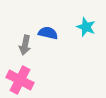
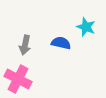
blue semicircle: moved 13 px right, 10 px down
pink cross: moved 2 px left, 1 px up
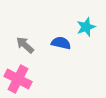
cyan star: rotated 30 degrees clockwise
gray arrow: rotated 120 degrees clockwise
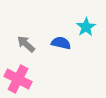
cyan star: rotated 12 degrees counterclockwise
gray arrow: moved 1 px right, 1 px up
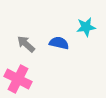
cyan star: rotated 24 degrees clockwise
blue semicircle: moved 2 px left
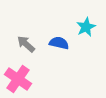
cyan star: rotated 18 degrees counterclockwise
pink cross: rotated 8 degrees clockwise
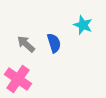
cyan star: moved 3 px left, 2 px up; rotated 24 degrees counterclockwise
blue semicircle: moved 5 px left; rotated 60 degrees clockwise
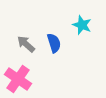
cyan star: moved 1 px left
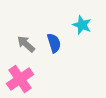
pink cross: moved 2 px right; rotated 20 degrees clockwise
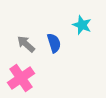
pink cross: moved 1 px right, 1 px up
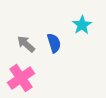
cyan star: rotated 18 degrees clockwise
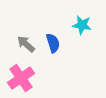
cyan star: rotated 30 degrees counterclockwise
blue semicircle: moved 1 px left
